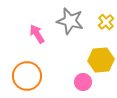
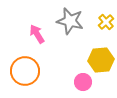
orange circle: moved 2 px left, 5 px up
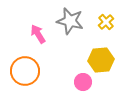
pink arrow: moved 1 px right
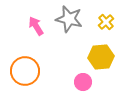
gray star: moved 1 px left, 2 px up
pink arrow: moved 2 px left, 8 px up
yellow hexagon: moved 3 px up
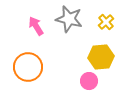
orange circle: moved 3 px right, 4 px up
pink circle: moved 6 px right, 1 px up
